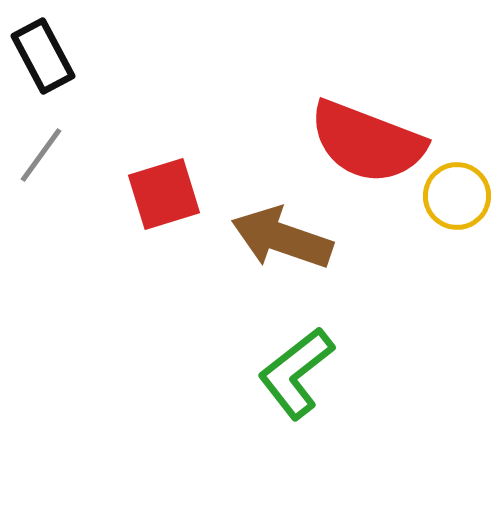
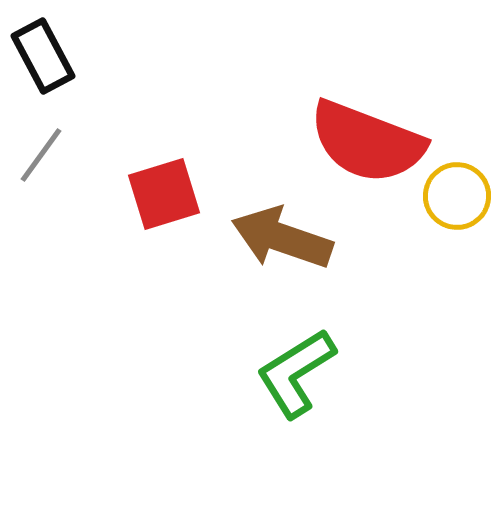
green L-shape: rotated 6 degrees clockwise
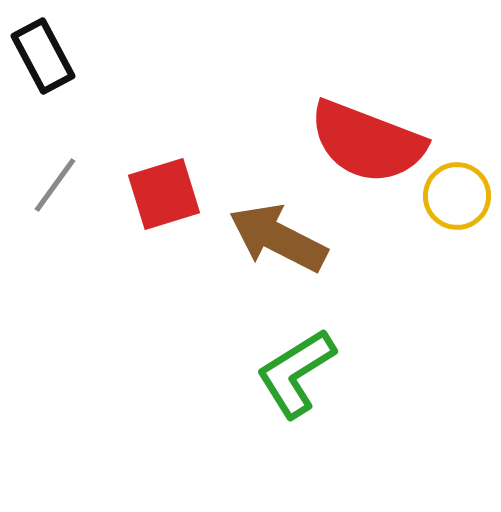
gray line: moved 14 px right, 30 px down
brown arrow: moved 4 px left; rotated 8 degrees clockwise
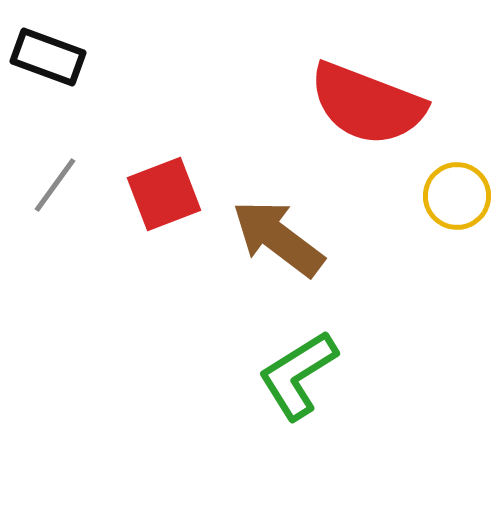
black rectangle: moved 5 px right, 1 px down; rotated 42 degrees counterclockwise
red semicircle: moved 38 px up
red square: rotated 4 degrees counterclockwise
brown arrow: rotated 10 degrees clockwise
green L-shape: moved 2 px right, 2 px down
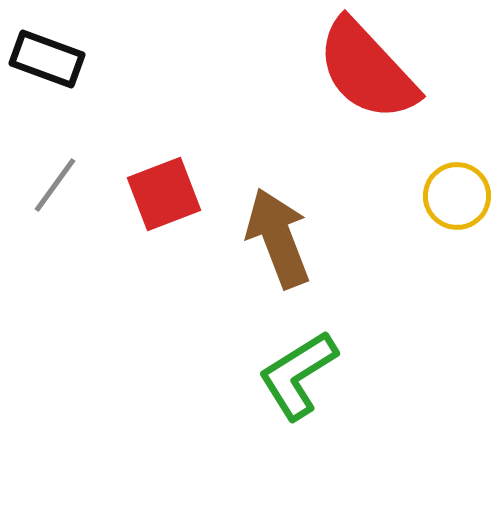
black rectangle: moved 1 px left, 2 px down
red semicircle: moved 34 px up; rotated 26 degrees clockwise
brown arrow: rotated 32 degrees clockwise
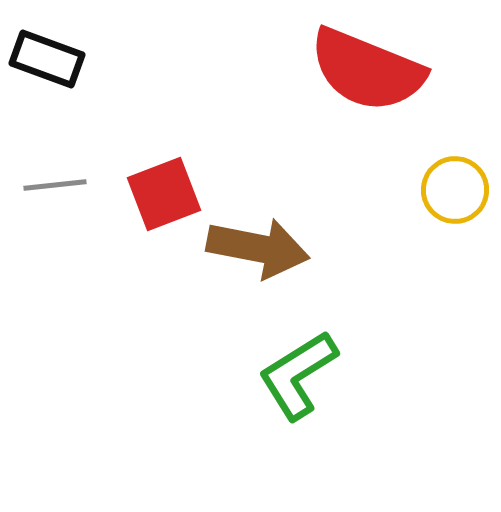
red semicircle: rotated 25 degrees counterclockwise
gray line: rotated 48 degrees clockwise
yellow circle: moved 2 px left, 6 px up
brown arrow: moved 20 px left, 10 px down; rotated 122 degrees clockwise
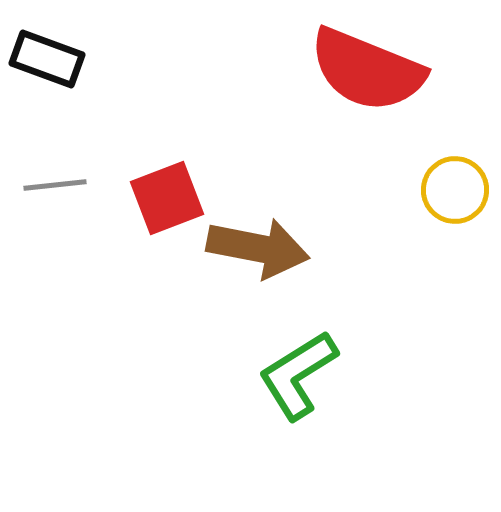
red square: moved 3 px right, 4 px down
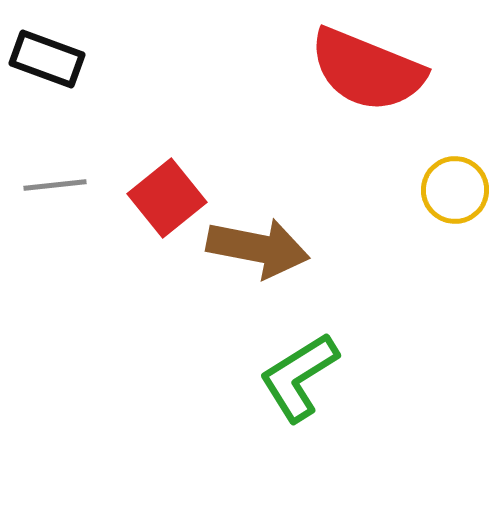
red square: rotated 18 degrees counterclockwise
green L-shape: moved 1 px right, 2 px down
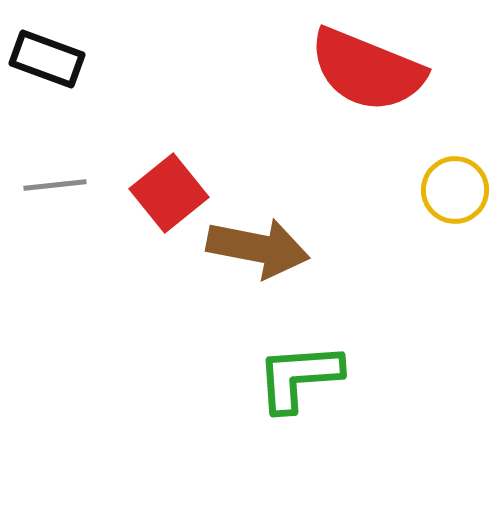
red square: moved 2 px right, 5 px up
green L-shape: rotated 28 degrees clockwise
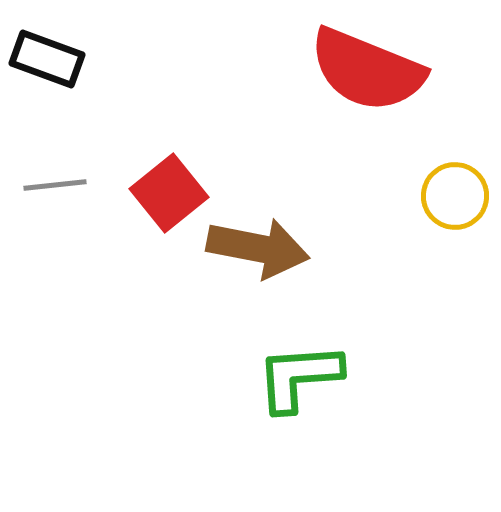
yellow circle: moved 6 px down
